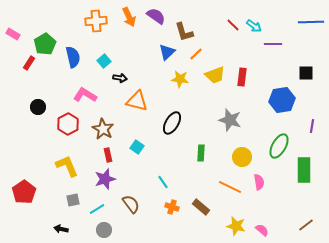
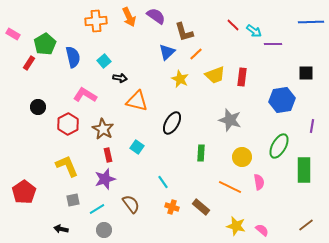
cyan arrow at (254, 26): moved 5 px down
yellow star at (180, 79): rotated 18 degrees clockwise
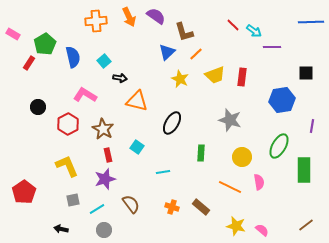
purple line at (273, 44): moved 1 px left, 3 px down
cyan line at (163, 182): moved 10 px up; rotated 64 degrees counterclockwise
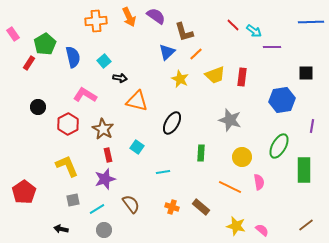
pink rectangle at (13, 34): rotated 24 degrees clockwise
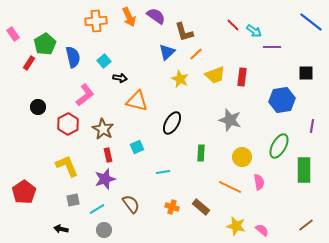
blue line at (311, 22): rotated 40 degrees clockwise
pink L-shape at (85, 95): rotated 110 degrees clockwise
cyan square at (137, 147): rotated 32 degrees clockwise
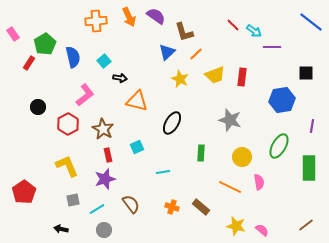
green rectangle at (304, 170): moved 5 px right, 2 px up
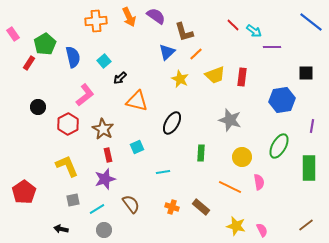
black arrow at (120, 78): rotated 128 degrees clockwise
pink semicircle at (262, 230): rotated 24 degrees clockwise
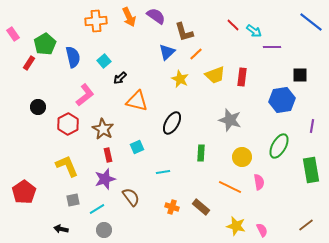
black square at (306, 73): moved 6 px left, 2 px down
green rectangle at (309, 168): moved 2 px right, 2 px down; rotated 10 degrees counterclockwise
brown semicircle at (131, 204): moved 7 px up
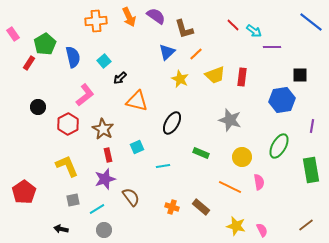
brown L-shape at (184, 32): moved 3 px up
green rectangle at (201, 153): rotated 70 degrees counterclockwise
cyan line at (163, 172): moved 6 px up
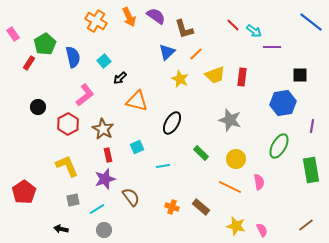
orange cross at (96, 21): rotated 35 degrees clockwise
blue hexagon at (282, 100): moved 1 px right, 3 px down
green rectangle at (201, 153): rotated 21 degrees clockwise
yellow circle at (242, 157): moved 6 px left, 2 px down
